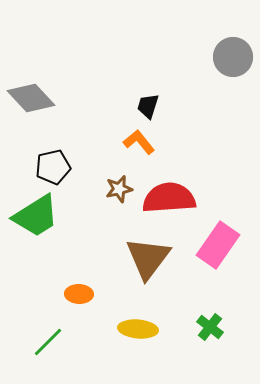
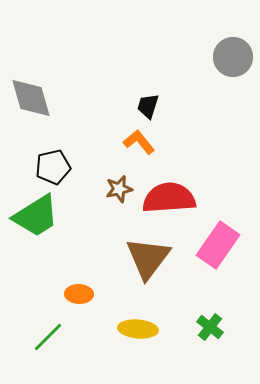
gray diamond: rotated 27 degrees clockwise
green line: moved 5 px up
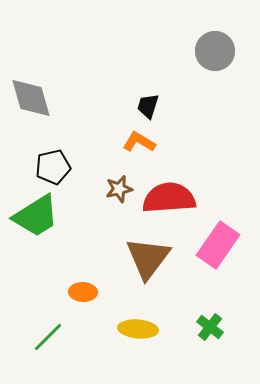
gray circle: moved 18 px left, 6 px up
orange L-shape: rotated 20 degrees counterclockwise
orange ellipse: moved 4 px right, 2 px up
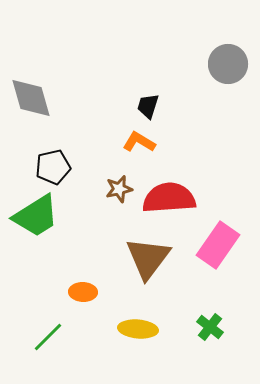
gray circle: moved 13 px right, 13 px down
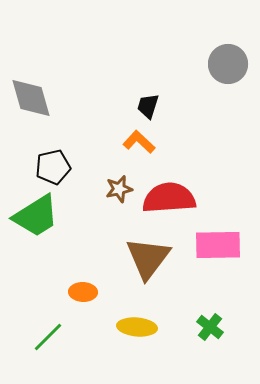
orange L-shape: rotated 12 degrees clockwise
pink rectangle: rotated 54 degrees clockwise
yellow ellipse: moved 1 px left, 2 px up
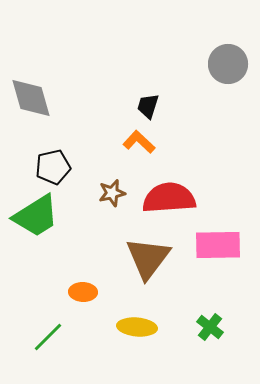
brown star: moved 7 px left, 4 px down
